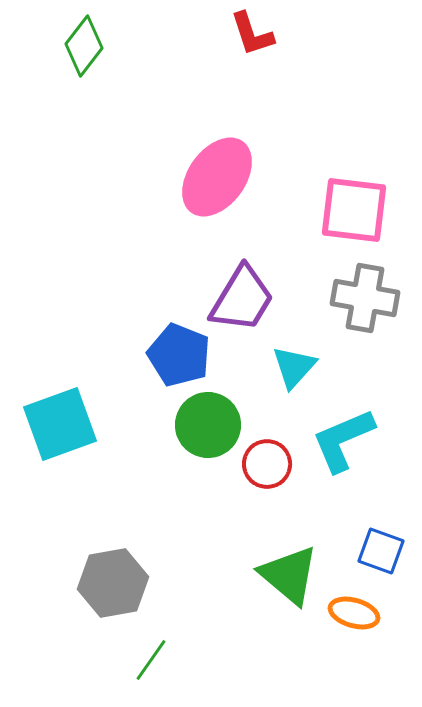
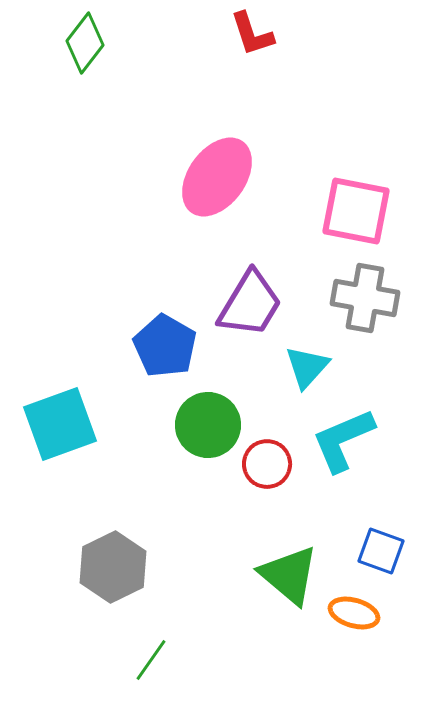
green diamond: moved 1 px right, 3 px up
pink square: moved 2 px right, 1 px down; rotated 4 degrees clockwise
purple trapezoid: moved 8 px right, 5 px down
blue pentagon: moved 14 px left, 9 px up; rotated 8 degrees clockwise
cyan triangle: moved 13 px right
gray hexagon: moved 16 px up; rotated 16 degrees counterclockwise
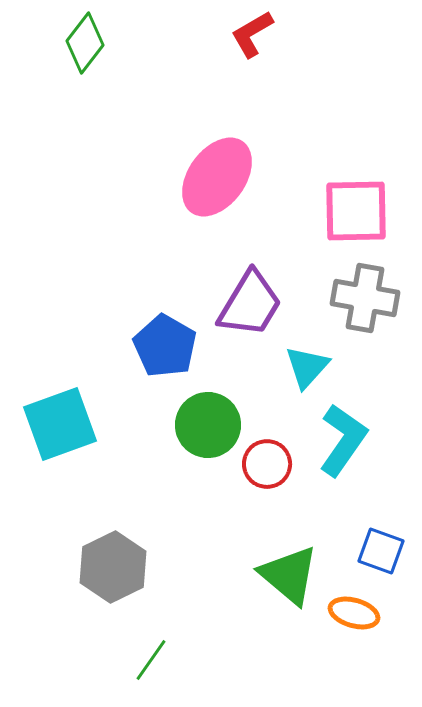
red L-shape: rotated 78 degrees clockwise
pink square: rotated 12 degrees counterclockwise
cyan L-shape: rotated 148 degrees clockwise
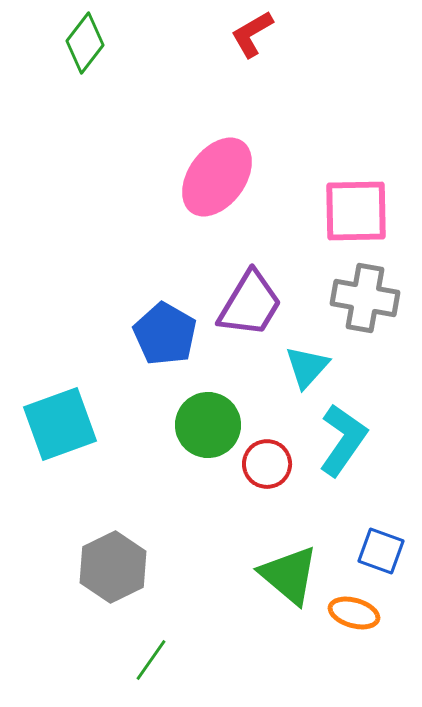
blue pentagon: moved 12 px up
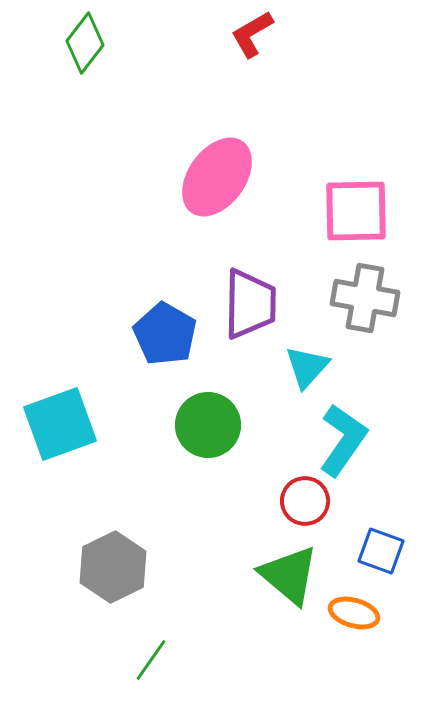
purple trapezoid: rotated 30 degrees counterclockwise
red circle: moved 38 px right, 37 px down
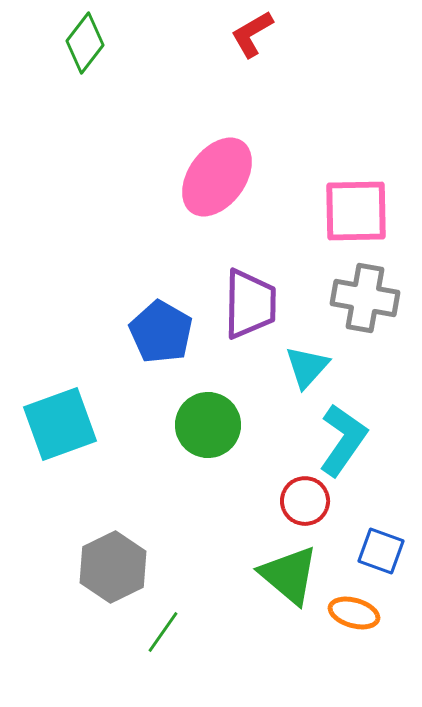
blue pentagon: moved 4 px left, 2 px up
green line: moved 12 px right, 28 px up
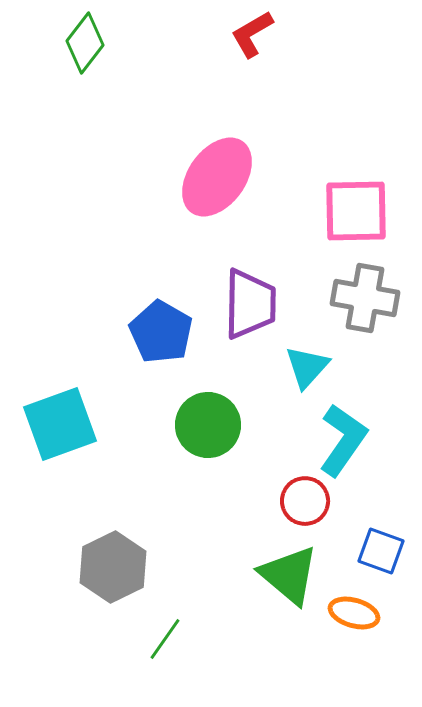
green line: moved 2 px right, 7 px down
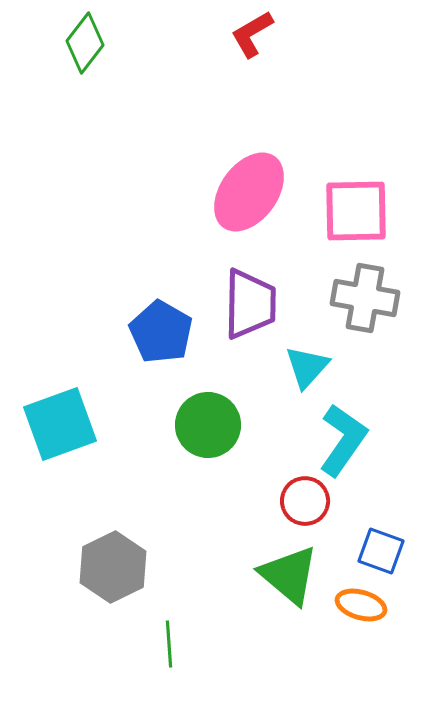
pink ellipse: moved 32 px right, 15 px down
orange ellipse: moved 7 px right, 8 px up
green line: moved 4 px right, 5 px down; rotated 39 degrees counterclockwise
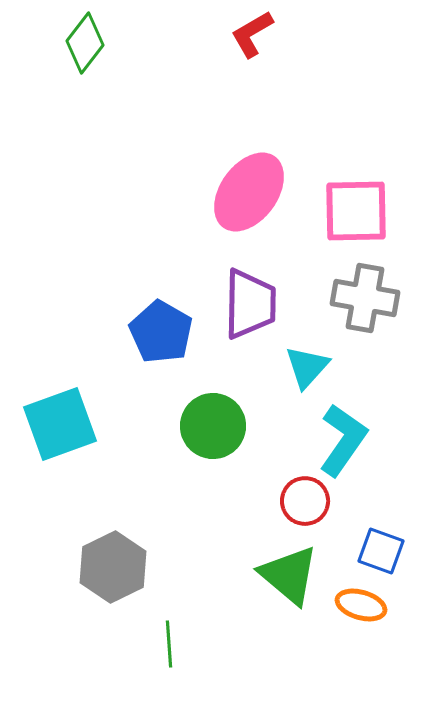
green circle: moved 5 px right, 1 px down
